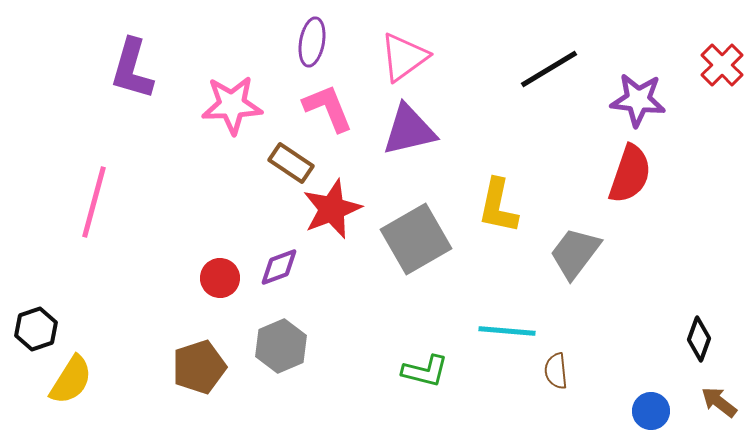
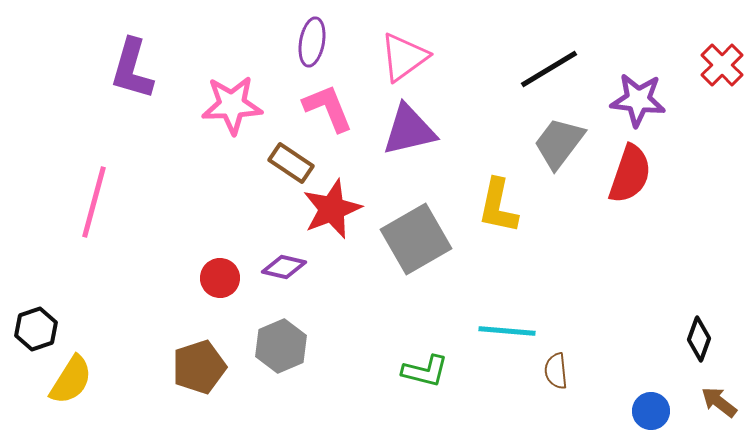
gray trapezoid: moved 16 px left, 110 px up
purple diamond: moved 5 px right; rotated 33 degrees clockwise
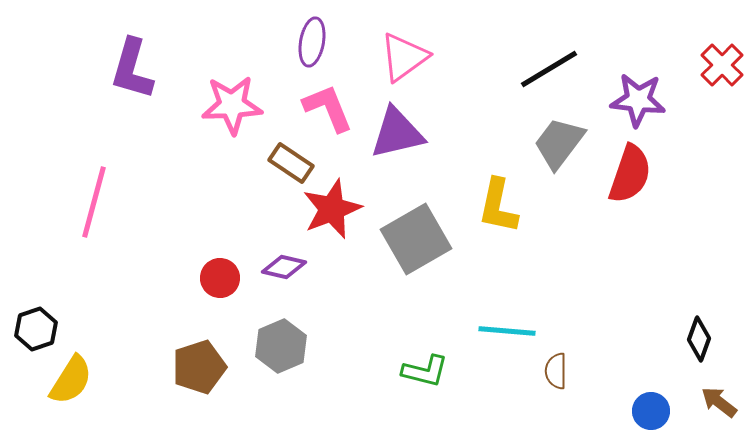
purple triangle: moved 12 px left, 3 px down
brown semicircle: rotated 6 degrees clockwise
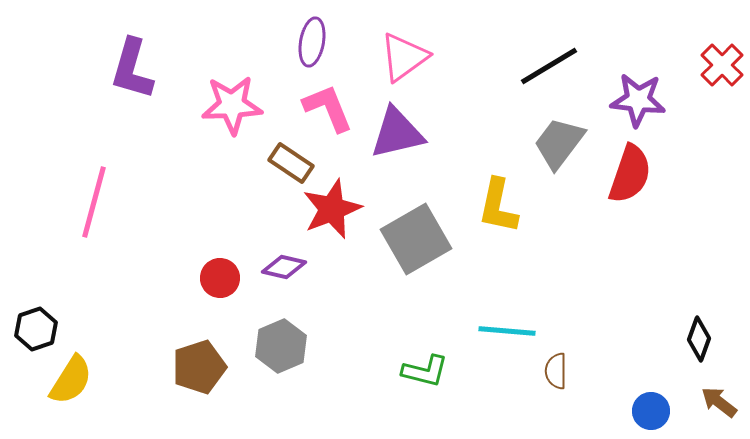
black line: moved 3 px up
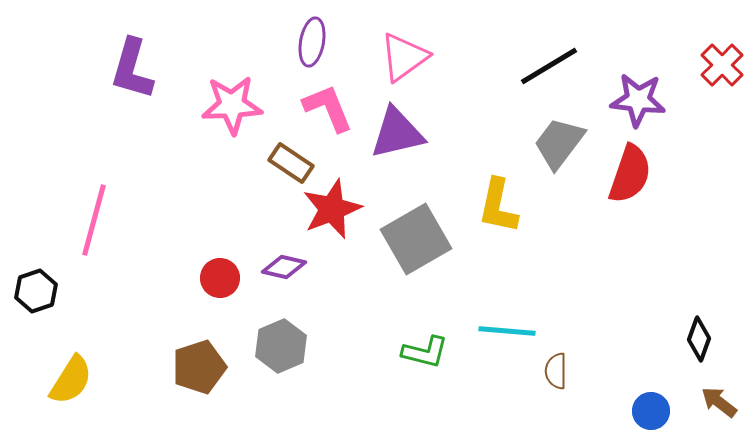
pink line: moved 18 px down
black hexagon: moved 38 px up
green L-shape: moved 19 px up
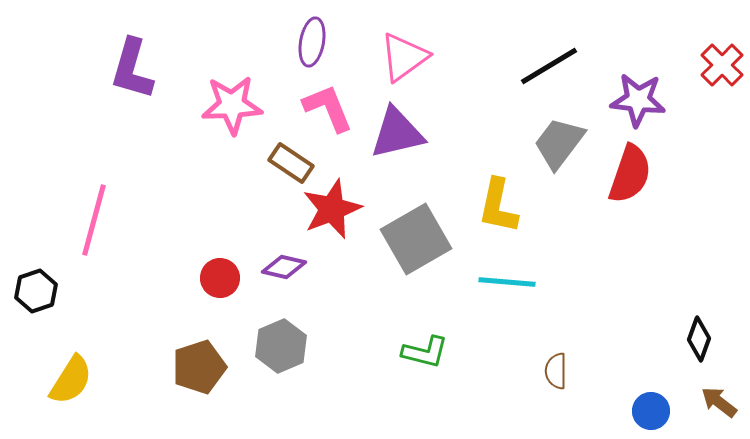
cyan line: moved 49 px up
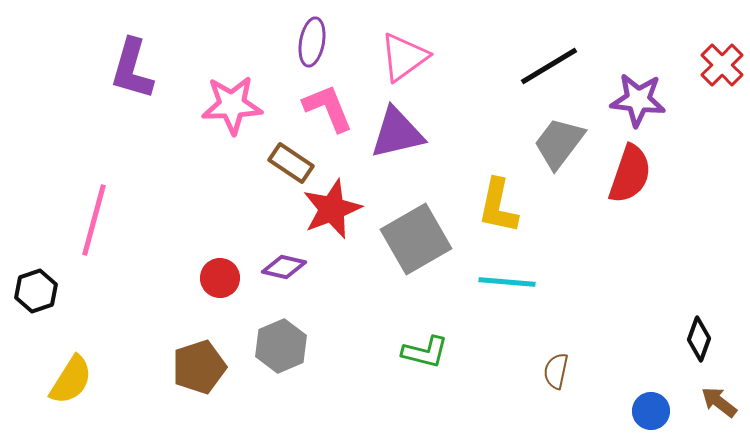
brown semicircle: rotated 12 degrees clockwise
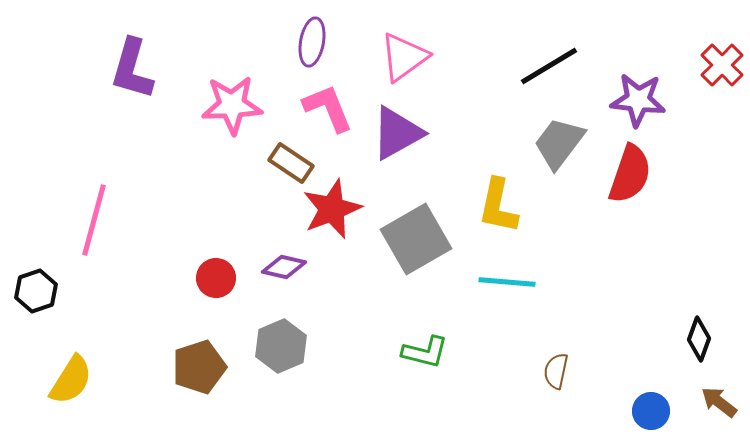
purple triangle: rotated 16 degrees counterclockwise
red circle: moved 4 px left
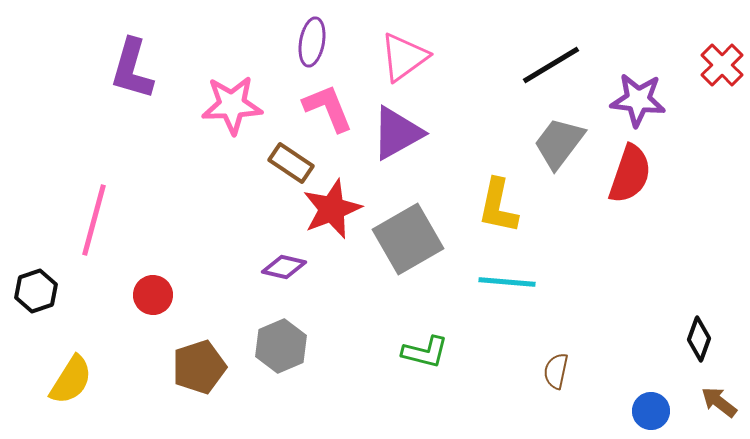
black line: moved 2 px right, 1 px up
gray square: moved 8 px left
red circle: moved 63 px left, 17 px down
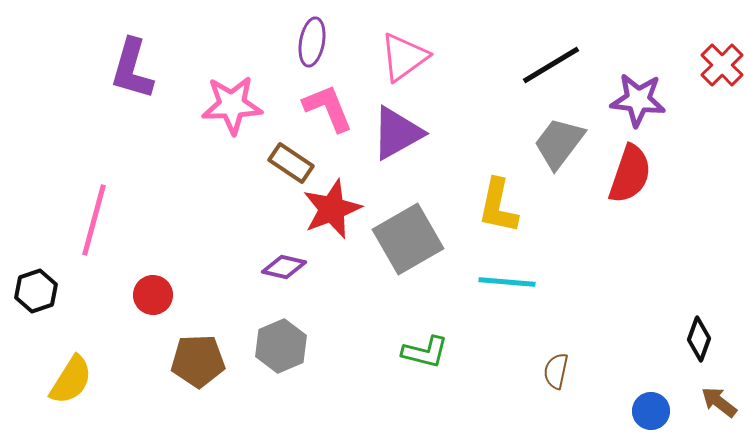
brown pentagon: moved 1 px left, 6 px up; rotated 16 degrees clockwise
